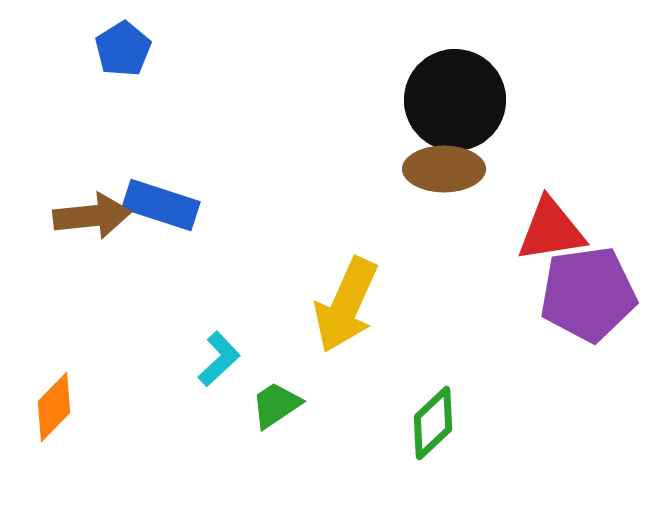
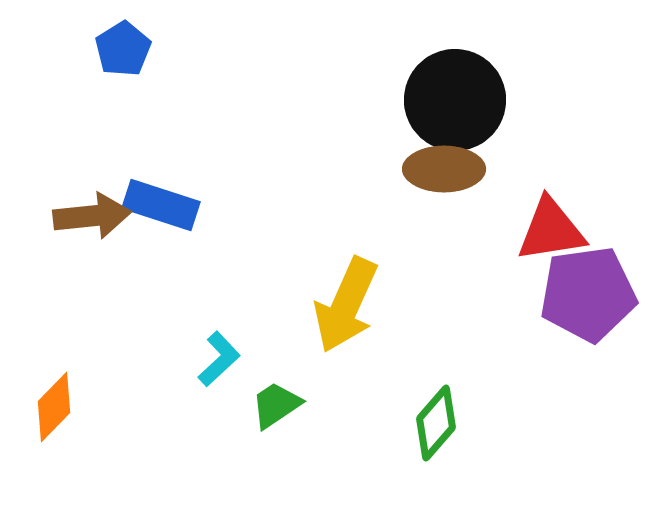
green diamond: moved 3 px right; rotated 6 degrees counterclockwise
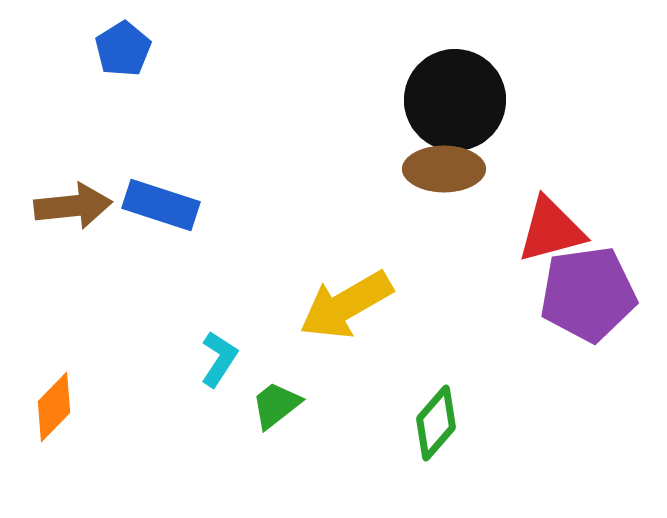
brown arrow: moved 19 px left, 10 px up
red triangle: rotated 6 degrees counterclockwise
yellow arrow: rotated 36 degrees clockwise
cyan L-shape: rotated 14 degrees counterclockwise
green trapezoid: rotated 4 degrees counterclockwise
